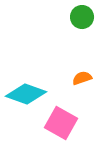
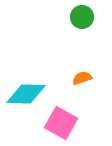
cyan diamond: rotated 18 degrees counterclockwise
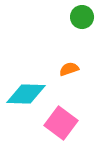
orange semicircle: moved 13 px left, 9 px up
pink square: rotated 8 degrees clockwise
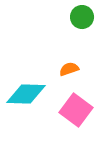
pink square: moved 15 px right, 13 px up
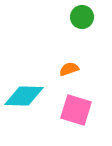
cyan diamond: moved 2 px left, 2 px down
pink square: rotated 20 degrees counterclockwise
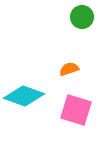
cyan diamond: rotated 18 degrees clockwise
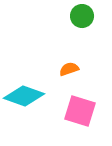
green circle: moved 1 px up
pink square: moved 4 px right, 1 px down
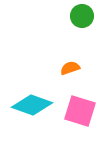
orange semicircle: moved 1 px right, 1 px up
cyan diamond: moved 8 px right, 9 px down
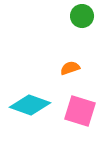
cyan diamond: moved 2 px left
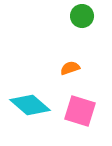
cyan diamond: rotated 21 degrees clockwise
